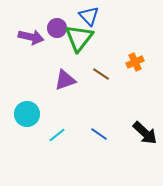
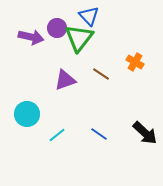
orange cross: rotated 36 degrees counterclockwise
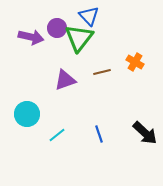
brown line: moved 1 px right, 2 px up; rotated 48 degrees counterclockwise
blue line: rotated 36 degrees clockwise
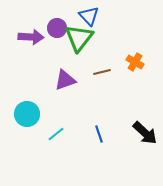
purple arrow: rotated 10 degrees counterclockwise
cyan line: moved 1 px left, 1 px up
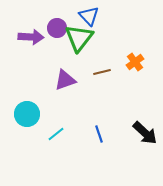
orange cross: rotated 24 degrees clockwise
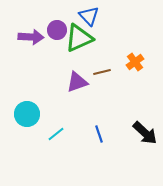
purple circle: moved 2 px down
green triangle: rotated 28 degrees clockwise
purple triangle: moved 12 px right, 2 px down
